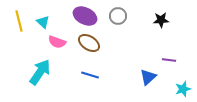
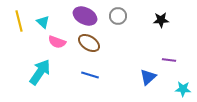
cyan star: rotated 21 degrees clockwise
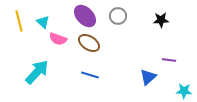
purple ellipse: rotated 20 degrees clockwise
pink semicircle: moved 1 px right, 3 px up
cyan arrow: moved 3 px left; rotated 8 degrees clockwise
cyan star: moved 1 px right, 2 px down
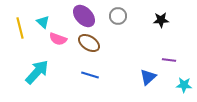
purple ellipse: moved 1 px left
yellow line: moved 1 px right, 7 px down
cyan star: moved 6 px up
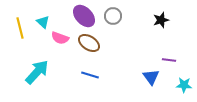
gray circle: moved 5 px left
black star: rotated 14 degrees counterclockwise
pink semicircle: moved 2 px right, 1 px up
blue triangle: moved 3 px right; rotated 24 degrees counterclockwise
